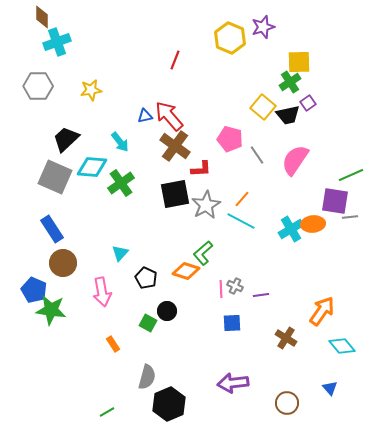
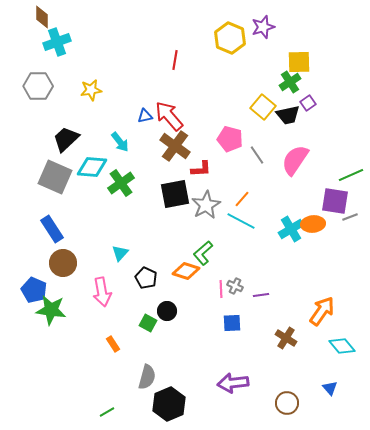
red line at (175, 60): rotated 12 degrees counterclockwise
gray line at (350, 217): rotated 14 degrees counterclockwise
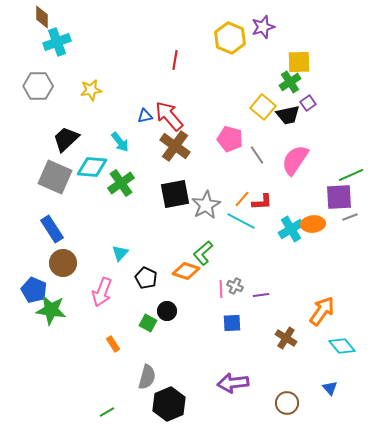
red L-shape at (201, 169): moved 61 px right, 33 px down
purple square at (335, 201): moved 4 px right, 4 px up; rotated 12 degrees counterclockwise
pink arrow at (102, 292): rotated 32 degrees clockwise
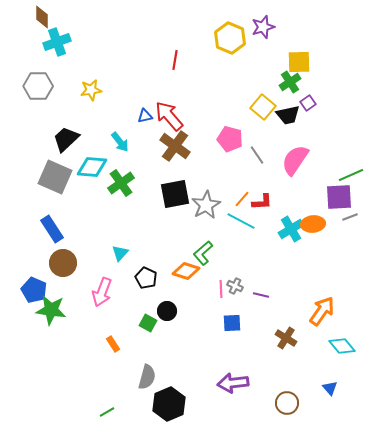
purple line at (261, 295): rotated 21 degrees clockwise
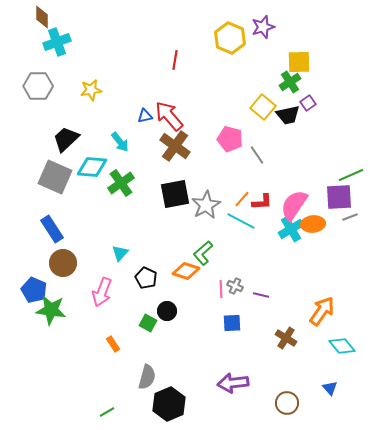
pink semicircle at (295, 160): moved 1 px left, 45 px down
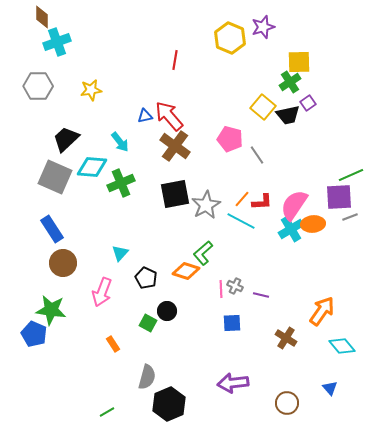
green cross at (121, 183): rotated 12 degrees clockwise
blue pentagon at (34, 290): moved 44 px down
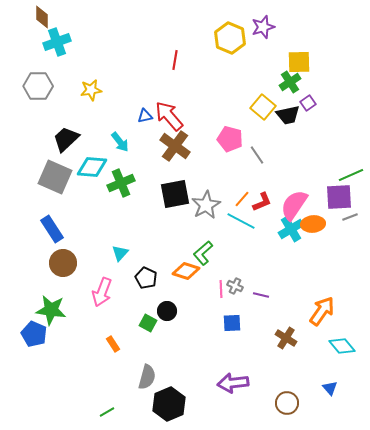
red L-shape at (262, 202): rotated 20 degrees counterclockwise
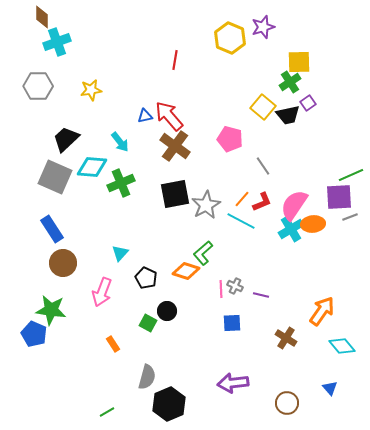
gray line at (257, 155): moved 6 px right, 11 px down
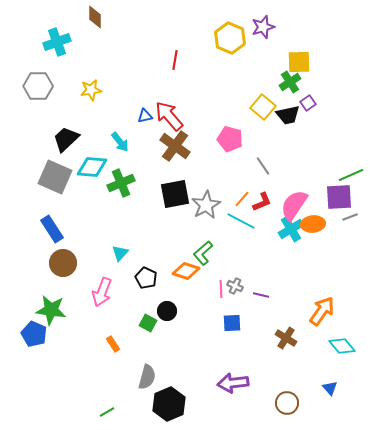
brown diamond at (42, 17): moved 53 px right
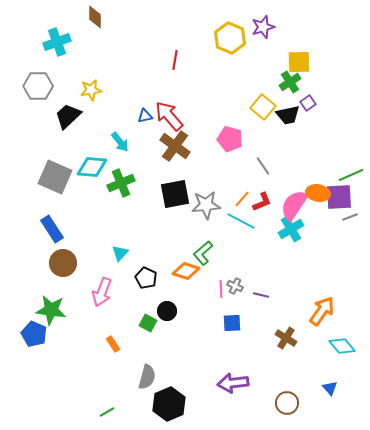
black trapezoid at (66, 139): moved 2 px right, 23 px up
gray star at (206, 205): rotated 24 degrees clockwise
orange ellipse at (313, 224): moved 5 px right, 31 px up; rotated 15 degrees clockwise
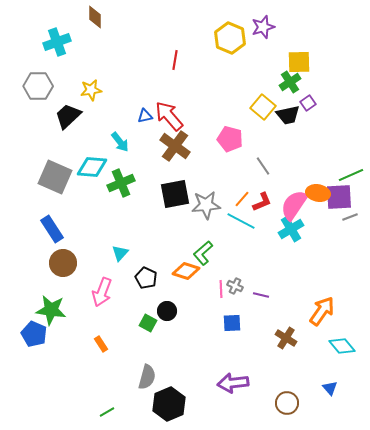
orange rectangle at (113, 344): moved 12 px left
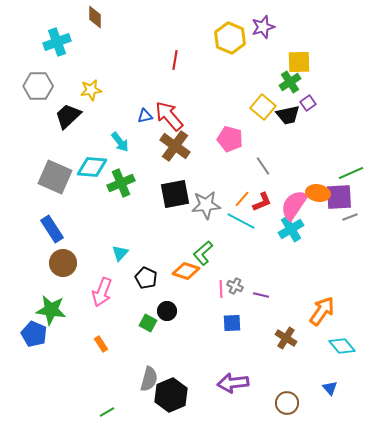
green line at (351, 175): moved 2 px up
gray semicircle at (147, 377): moved 2 px right, 2 px down
black hexagon at (169, 404): moved 2 px right, 9 px up
